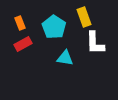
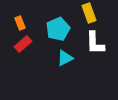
yellow rectangle: moved 5 px right, 4 px up
cyan pentagon: moved 4 px right, 2 px down; rotated 15 degrees clockwise
red rectangle: rotated 12 degrees counterclockwise
cyan triangle: rotated 36 degrees counterclockwise
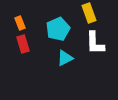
red rectangle: rotated 66 degrees counterclockwise
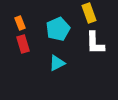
cyan triangle: moved 8 px left, 5 px down
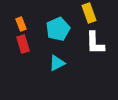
orange rectangle: moved 1 px right, 1 px down
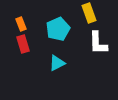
white L-shape: moved 3 px right
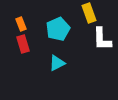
white L-shape: moved 4 px right, 4 px up
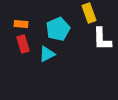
orange rectangle: rotated 64 degrees counterclockwise
cyan triangle: moved 10 px left, 9 px up
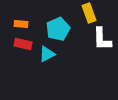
red rectangle: rotated 60 degrees counterclockwise
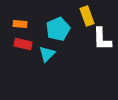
yellow rectangle: moved 2 px left, 3 px down
orange rectangle: moved 1 px left
cyan triangle: rotated 18 degrees counterclockwise
